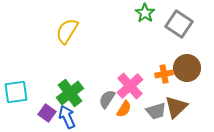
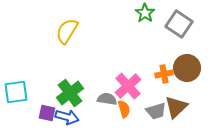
pink cross: moved 2 px left
gray semicircle: rotated 66 degrees clockwise
orange semicircle: rotated 48 degrees counterclockwise
purple square: rotated 24 degrees counterclockwise
blue arrow: rotated 130 degrees clockwise
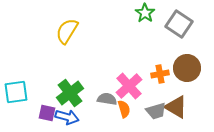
orange cross: moved 4 px left
pink cross: moved 1 px right
brown triangle: rotated 45 degrees counterclockwise
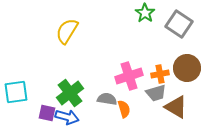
pink cross: moved 10 px up; rotated 24 degrees clockwise
gray trapezoid: moved 18 px up
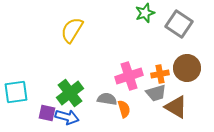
green star: rotated 18 degrees clockwise
yellow semicircle: moved 5 px right, 1 px up
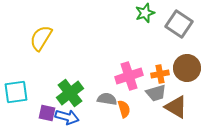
yellow semicircle: moved 31 px left, 8 px down
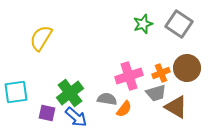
green star: moved 2 px left, 11 px down
orange cross: moved 1 px right, 1 px up; rotated 12 degrees counterclockwise
orange semicircle: rotated 54 degrees clockwise
blue arrow: moved 9 px right; rotated 25 degrees clockwise
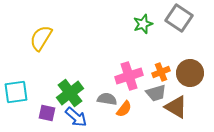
gray square: moved 6 px up
brown circle: moved 3 px right, 5 px down
orange cross: moved 1 px up
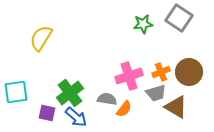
green star: rotated 12 degrees clockwise
brown circle: moved 1 px left, 1 px up
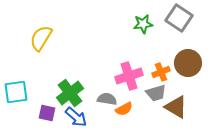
brown circle: moved 1 px left, 9 px up
orange semicircle: rotated 24 degrees clockwise
